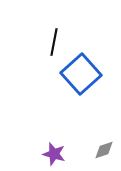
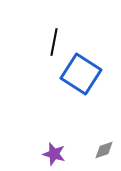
blue square: rotated 15 degrees counterclockwise
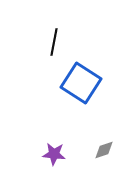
blue square: moved 9 px down
purple star: rotated 10 degrees counterclockwise
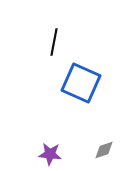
blue square: rotated 9 degrees counterclockwise
purple star: moved 4 px left
